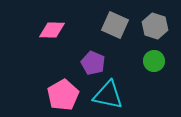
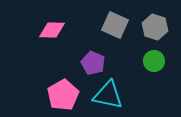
gray hexagon: moved 1 px down
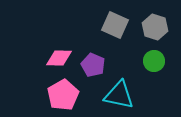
pink diamond: moved 7 px right, 28 px down
purple pentagon: moved 2 px down
cyan triangle: moved 11 px right
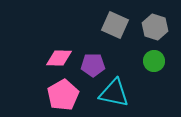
purple pentagon: rotated 25 degrees counterclockwise
cyan triangle: moved 5 px left, 2 px up
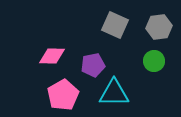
gray hexagon: moved 4 px right; rotated 25 degrees counterclockwise
pink diamond: moved 7 px left, 2 px up
purple pentagon: rotated 10 degrees counterclockwise
cyan triangle: rotated 12 degrees counterclockwise
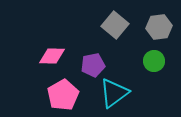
gray square: rotated 16 degrees clockwise
cyan triangle: rotated 36 degrees counterclockwise
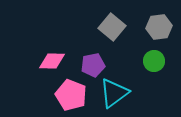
gray square: moved 3 px left, 2 px down
pink diamond: moved 5 px down
pink pentagon: moved 8 px right; rotated 20 degrees counterclockwise
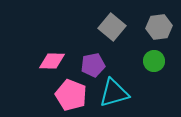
cyan triangle: rotated 20 degrees clockwise
